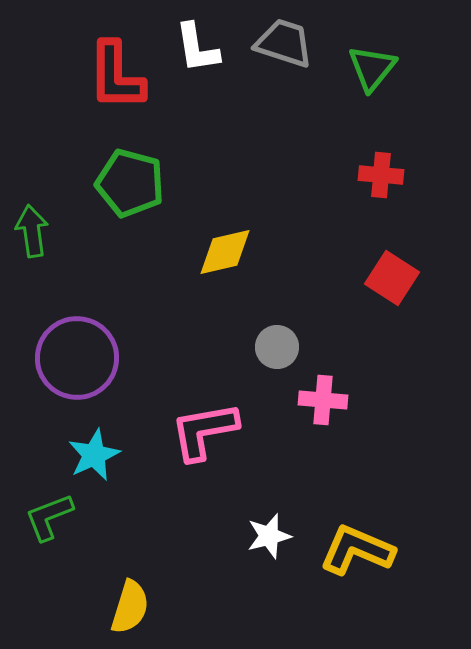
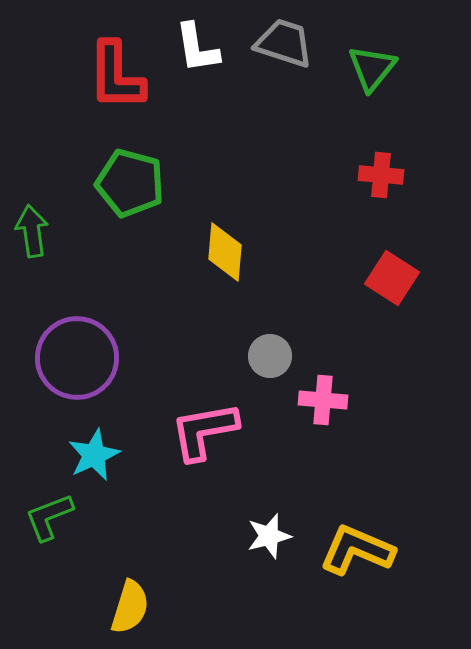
yellow diamond: rotated 72 degrees counterclockwise
gray circle: moved 7 px left, 9 px down
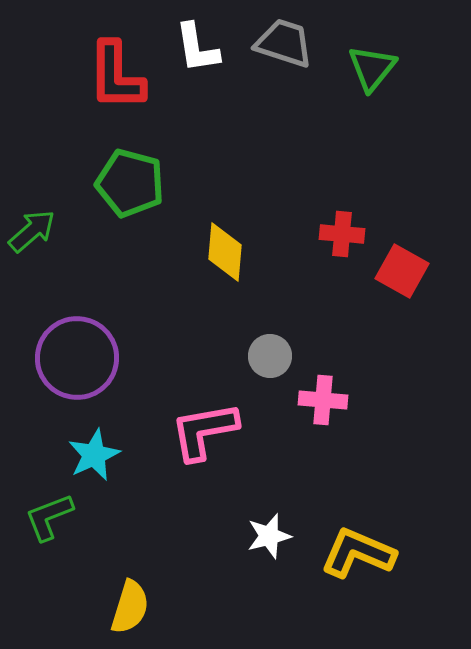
red cross: moved 39 px left, 59 px down
green arrow: rotated 57 degrees clockwise
red square: moved 10 px right, 7 px up; rotated 4 degrees counterclockwise
yellow L-shape: moved 1 px right, 3 px down
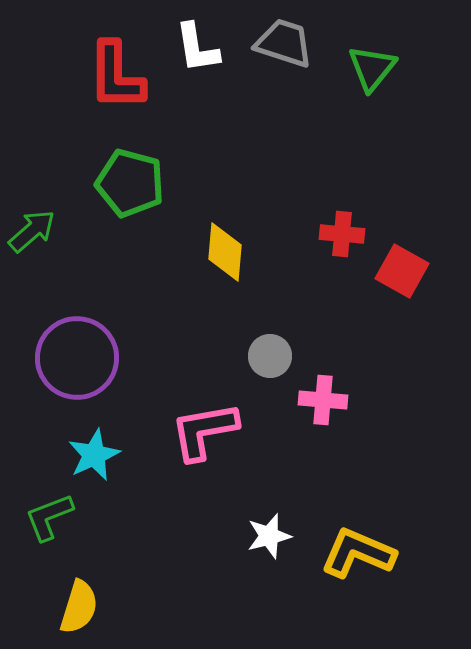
yellow semicircle: moved 51 px left
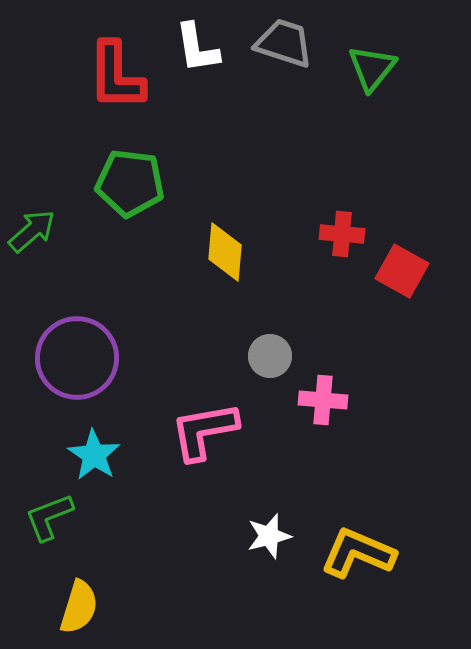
green pentagon: rotated 8 degrees counterclockwise
cyan star: rotated 14 degrees counterclockwise
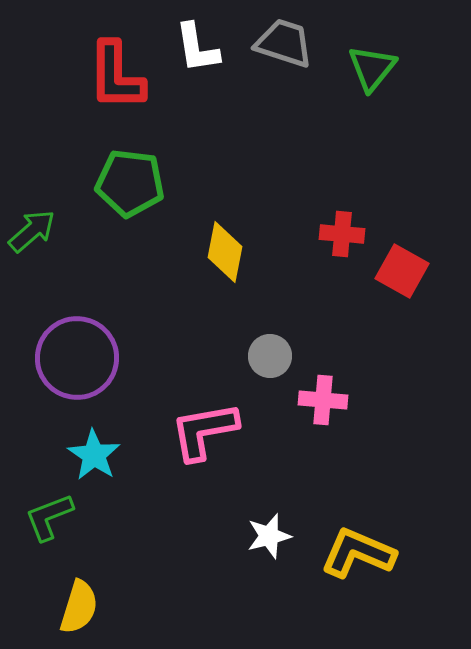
yellow diamond: rotated 6 degrees clockwise
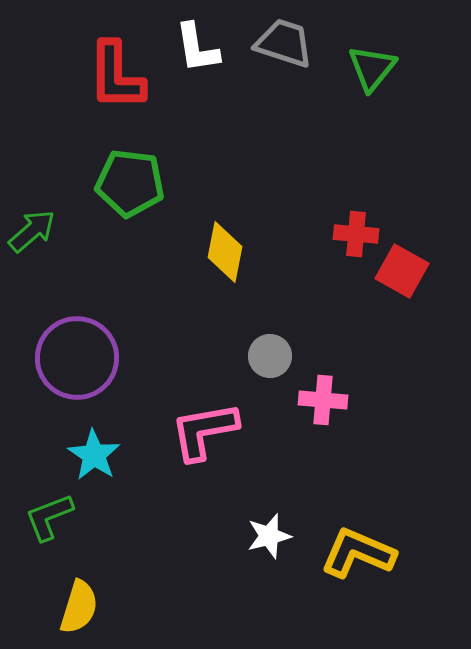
red cross: moved 14 px right
